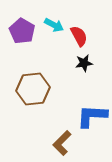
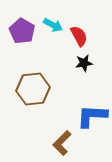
cyan arrow: moved 1 px left
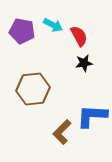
purple pentagon: rotated 20 degrees counterclockwise
brown L-shape: moved 11 px up
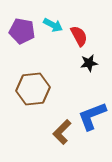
black star: moved 5 px right
blue L-shape: rotated 24 degrees counterclockwise
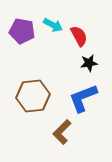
brown hexagon: moved 7 px down
blue L-shape: moved 9 px left, 18 px up
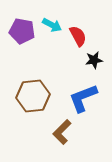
cyan arrow: moved 1 px left
red semicircle: moved 1 px left
black star: moved 5 px right, 3 px up
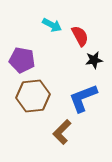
purple pentagon: moved 29 px down
red semicircle: moved 2 px right
